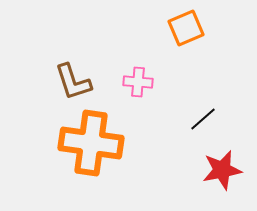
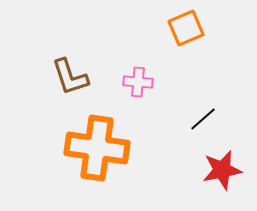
brown L-shape: moved 3 px left, 5 px up
orange cross: moved 6 px right, 5 px down
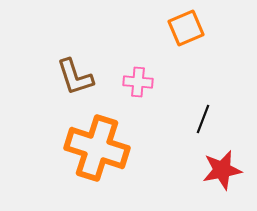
brown L-shape: moved 5 px right
black line: rotated 28 degrees counterclockwise
orange cross: rotated 10 degrees clockwise
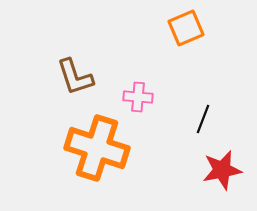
pink cross: moved 15 px down
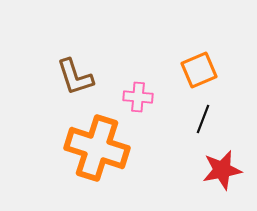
orange square: moved 13 px right, 42 px down
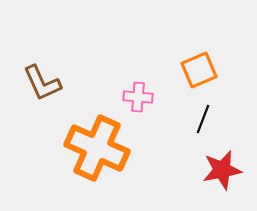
brown L-shape: moved 33 px left, 6 px down; rotated 6 degrees counterclockwise
orange cross: rotated 6 degrees clockwise
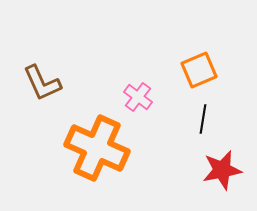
pink cross: rotated 32 degrees clockwise
black line: rotated 12 degrees counterclockwise
